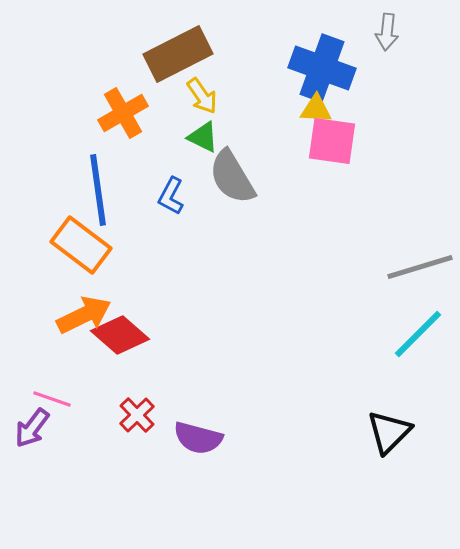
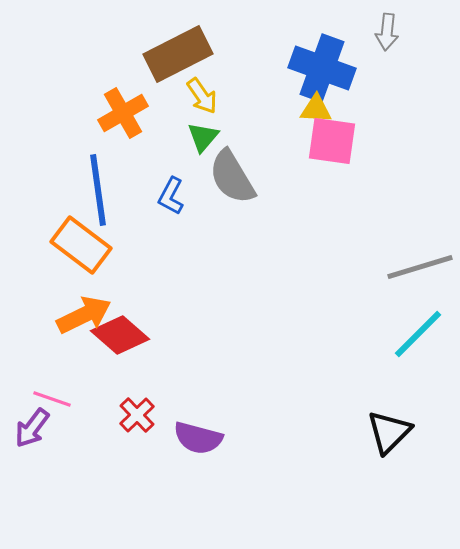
green triangle: rotated 44 degrees clockwise
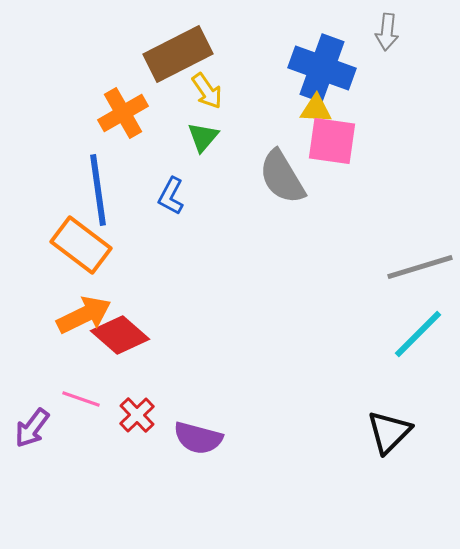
yellow arrow: moved 5 px right, 5 px up
gray semicircle: moved 50 px right
pink line: moved 29 px right
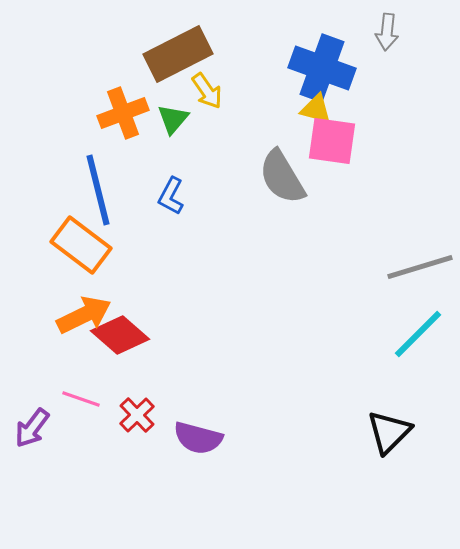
yellow triangle: rotated 12 degrees clockwise
orange cross: rotated 9 degrees clockwise
green triangle: moved 30 px left, 18 px up
blue line: rotated 6 degrees counterclockwise
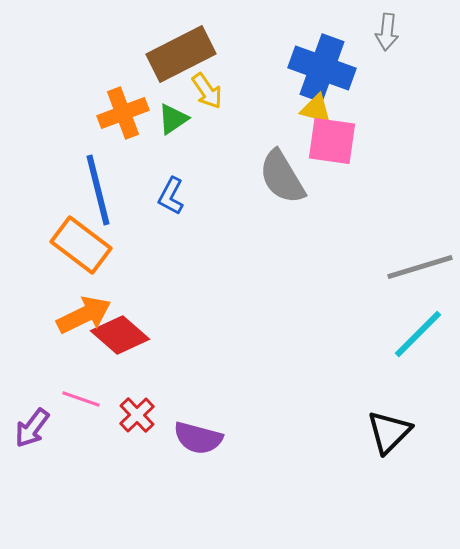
brown rectangle: moved 3 px right
green triangle: rotated 16 degrees clockwise
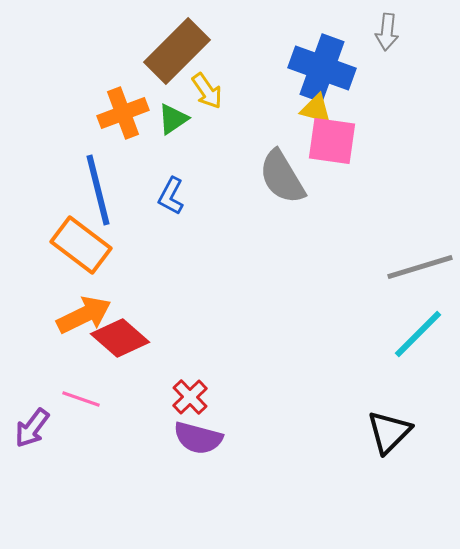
brown rectangle: moved 4 px left, 3 px up; rotated 18 degrees counterclockwise
red diamond: moved 3 px down
red cross: moved 53 px right, 18 px up
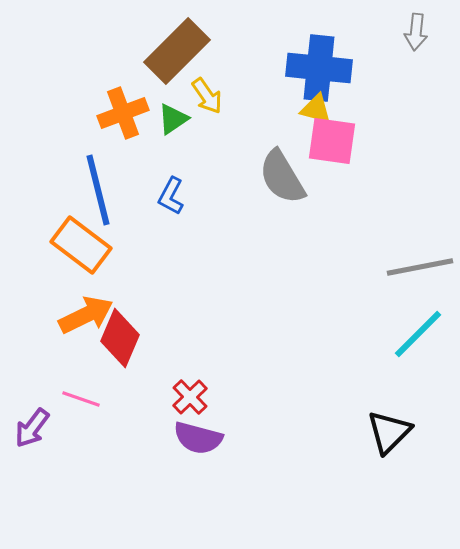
gray arrow: moved 29 px right
blue cross: moved 3 px left; rotated 14 degrees counterclockwise
yellow arrow: moved 5 px down
gray line: rotated 6 degrees clockwise
orange arrow: moved 2 px right
red diamond: rotated 72 degrees clockwise
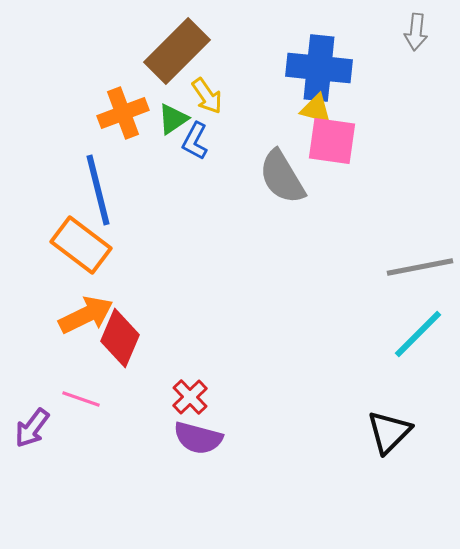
blue L-shape: moved 24 px right, 55 px up
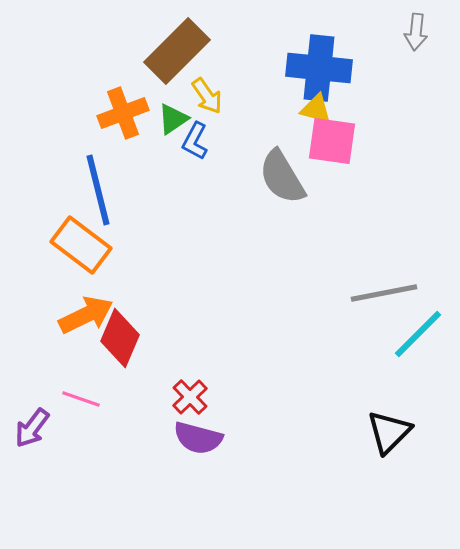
gray line: moved 36 px left, 26 px down
